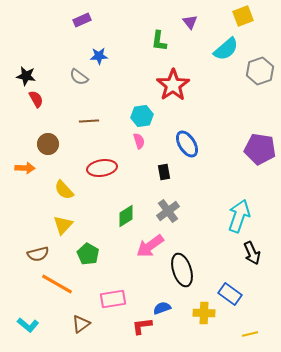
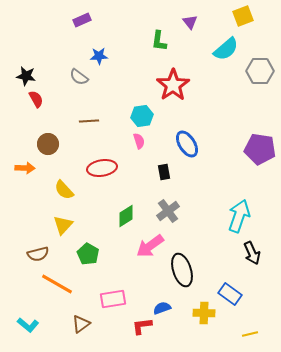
gray hexagon: rotated 20 degrees clockwise
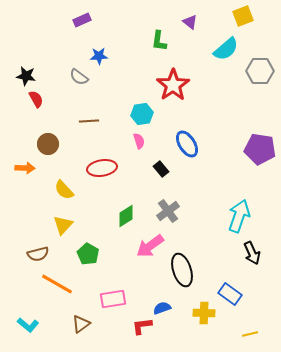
purple triangle: rotated 14 degrees counterclockwise
cyan hexagon: moved 2 px up
black rectangle: moved 3 px left, 3 px up; rotated 28 degrees counterclockwise
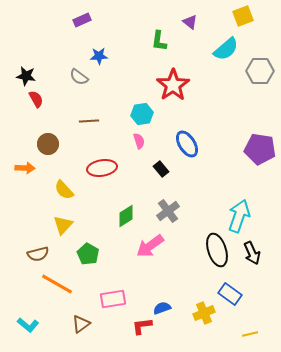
black ellipse: moved 35 px right, 20 px up
yellow cross: rotated 25 degrees counterclockwise
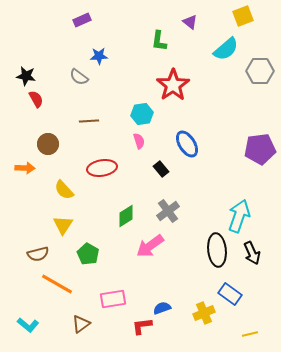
purple pentagon: rotated 16 degrees counterclockwise
yellow triangle: rotated 10 degrees counterclockwise
black ellipse: rotated 12 degrees clockwise
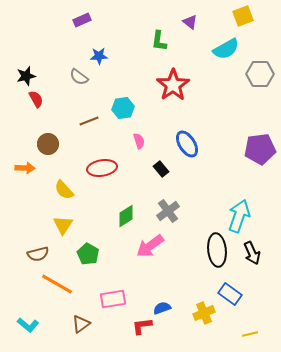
cyan semicircle: rotated 12 degrees clockwise
gray hexagon: moved 3 px down
black star: rotated 24 degrees counterclockwise
cyan hexagon: moved 19 px left, 6 px up
brown line: rotated 18 degrees counterclockwise
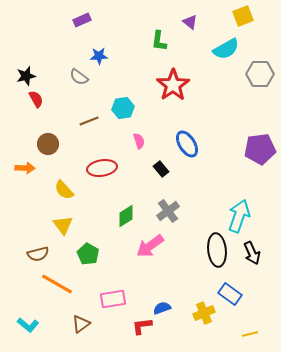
yellow triangle: rotated 10 degrees counterclockwise
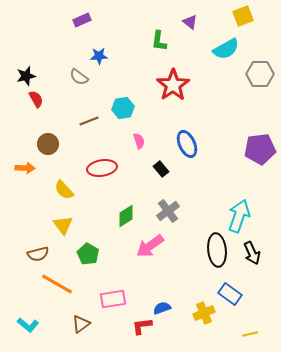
blue ellipse: rotated 8 degrees clockwise
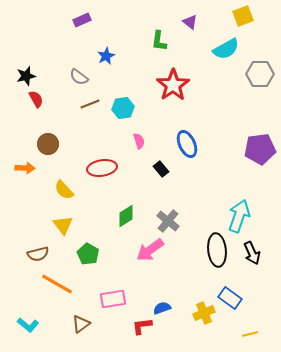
blue star: moved 7 px right; rotated 24 degrees counterclockwise
brown line: moved 1 px right, 17 px up
gray cross: moved 10 px down; rotated 15 degrees counterclockwise
pink arrow: moved 4 px down
blue rectangle: moved 4 px down
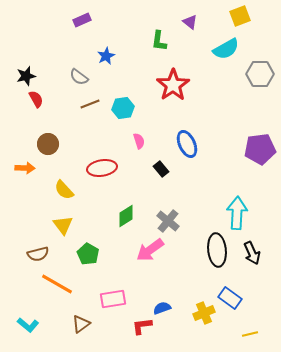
yellow square: moved 3 px left
cyan arrow: moved 2 px left, 3 px up; rotated 16 degrees counterclockwise
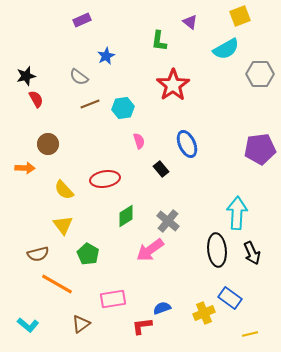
red ellipse: moved 3 px right, 11 px down
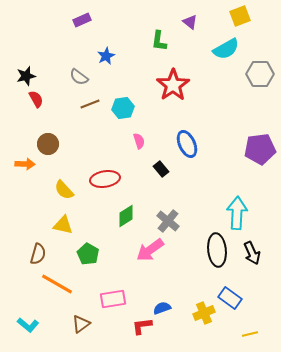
orange arrow: moved 4 px up
yellow triangle: rotated 40 degrees counterclockwise
brown semicircle: rotated 60 degrees counterclockwise
